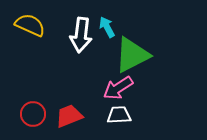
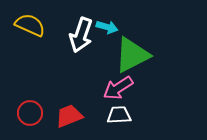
cyan arrow: rotated 135 degrees clockwise
white arrow: rotated 12 degrees clockwise
red circle: moved 3 px left, 1 px up
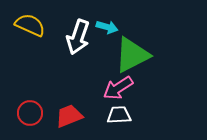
white arrow: moved 3 px left, 2 px down
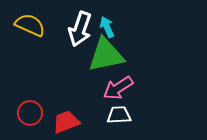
cyan arrow: rotated 130 degrees counterclockwise
white arrow: moved 2 px right, 8 px up
green triangle: moved 26 px left; rotated 15 degrees clockwise
red trapezoid: moved 3 px left, 6 px down
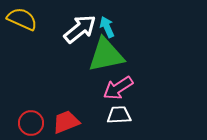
yellow semicircle: moved 8 px left, 6 px up
white arrow: rotated 148 degrees counterclockwise
red circle: moved 1 px right, 10 px down
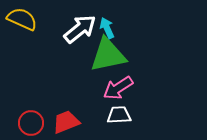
cyan arrow: moved 1 px down
green triangle: moved 2 px right
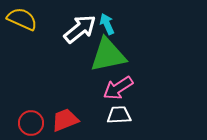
cyan arrow: moved 4 px up
red trapezoid: moved 1 px left, 2 px up
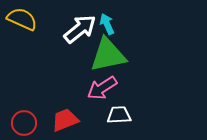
pink arrow: moved 16 px left
red circle: moved 7 px left
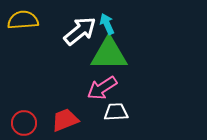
yellow semicircle: moved 1 px right, 1 px down; rotated 28 degrees counterclockwise
white arrow: moved 2 px down
green triangle: moved 1 px right, 1 px up; rotated 12 degrees clockwise
white trapezoid: moved 3 px left, 3 px up
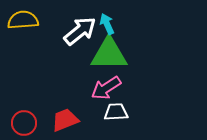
pink arrow: moved 4 px right
